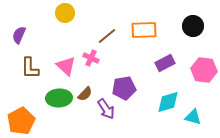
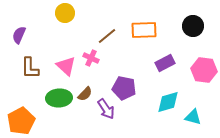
purple pentagon: rotated 20 degrees clockwise
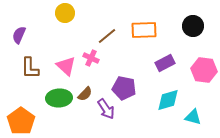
cyan diamond: moved 2 px up
orange pentagon: rotated 8 degrees counterclockwise
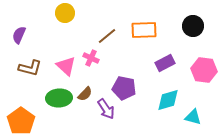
brown L-shape: rotated 75 degrees counterclockwise
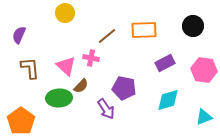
pink cross: rotated 14 degrees counterclockwise
brown L-shape: rotated 110 degrees counterclockwise
brown semicircle: moved 4 px left, 8 px up
cyan triangle: moved 11 px right; rotated 36 degrees counterclockwise
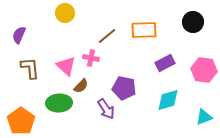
black circle: moved 4 px up
green ellipse: moved 5 px down
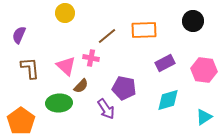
black circle: moved 1 px up
cyan triangle: rotated 12 degrees counterclockwise
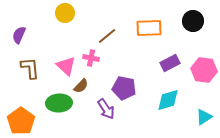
orange rectangle: moved 5 px right, 2 px up
purple rectangle: moved 5 px right
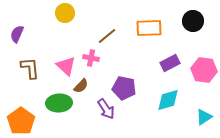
purple semicircle: moved 2 px left, 1 px up
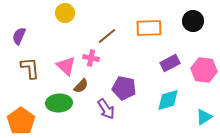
purple semicircle: moved 2 px right, 2 px down
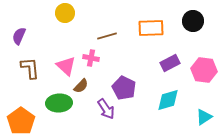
orange rectangle: moved 2 px right
brown line: rotated 24 degrees clockwise
purple pentagon: rotated 15 degrees clockwise
